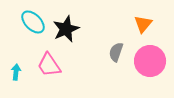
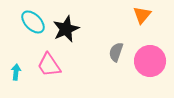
orange triangle: moved 1 px left, 9 px up
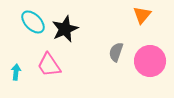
black star: moved 1 px left
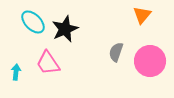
pink trapezoid: moved 1 px left, 2 px up
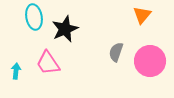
cyan ellipse: moved 1 px right, 5 px up; rotated 35 degrees clockwise
cyan arrow: moved 1 px up
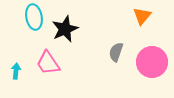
orange triangle: moved 1 px down
pink circle: moved 2 px right, 1 px down
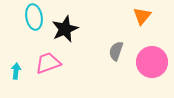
gray semicircle: moved 1 px up
pink trapezoid: rotated 104 degrees clockwise
